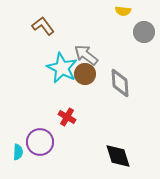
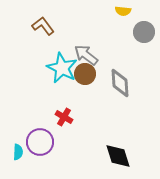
red cross: moved 3 px left
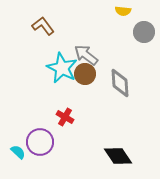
red cross: moved 1 px right
cyan semicircle: rotated 49 degrees counterclockwise
black diamond: rotated 16 degrees counterclockwise
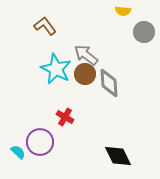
brown L-shape: moved 2 px right
cyan star: moved 6 px left, 1 px down
gray diamond: moved 11 px left
black diamond: rotated 8 degrees clockwise
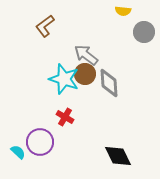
brown L-shape: rotated 90 degrees counterclockwise
cyan star: moved 8 px right, 10 px down; rotated 8 degrees counterclockwise
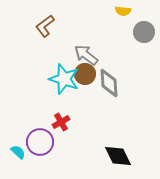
red cross: moved 4 px left, 5 px down; rotated 30 degrees clockwise
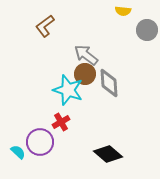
gray circle: moved 3 px right, 2 px up
cyan star: moved 4 px right, 11 px down
black diamond: moved 10 px left, 2 px up; rotated 24 degrees counterclockwise
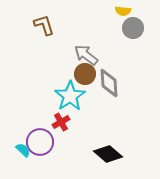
brown L-shape: moved 1 px left, 1 px up; rotated 110 degrees clockwise
gray circle: moved 14 px left, 2 px up
cyan star: moved 2 px right, 6 px down; rotated 20 degrees clockwise
cyan semicircle: moved 5 px right, 2 px up
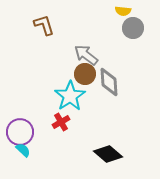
gray diamond: moved 1 px up
purple circle: moved 20 px left, 10 px up
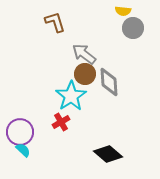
brown L-shape: moved 11 px right, 3 px up
gray arrow: moved 2 px left, 1 px up
cyan star: moved 1 px right
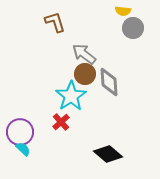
red cross: rotated 12 degrees counterclockwise
cyan semicircle: moved 1 px up
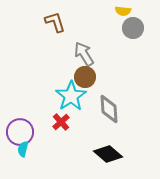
gray arrow: rotated 20 degrees clockwise
brown circle: moved 3 px down
gray diamond: moved 27 px down
cyan semicircle: rotated 119 degrees counterclockwise
